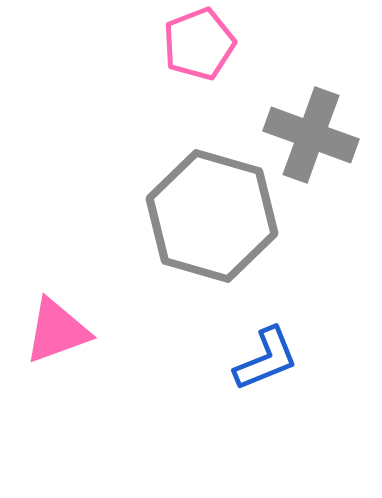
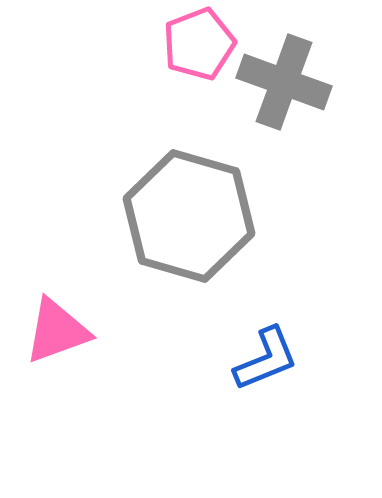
gray cross: moved 27 px left, 53 px up
gray hexagon: moved 23 px left
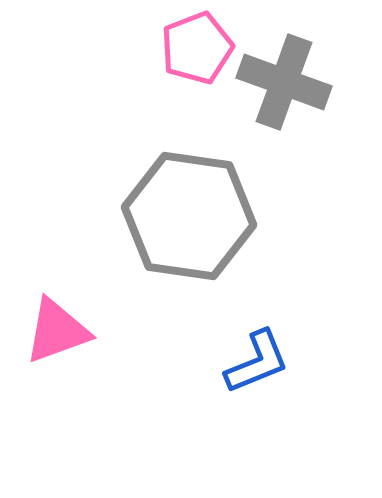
pink pentagon: moved 2 px left, 4 px down
gray hexagon: rotated 8 degrees counterclockwise
blue L-shape: moved 9 px left, 3 px down
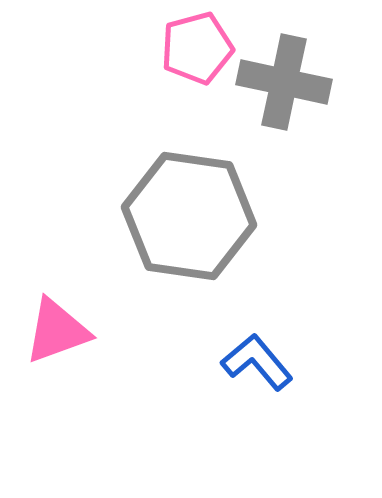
pink pentagon: rotated 6 degrees clockwise
gray cross: rotated 8 degrees counterclockwise
blue L-shape: rotated 108 degrees counterclockwise
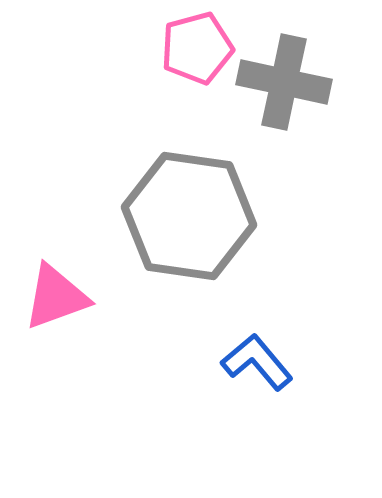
pink triangle: moved 1 px left, 34 px up
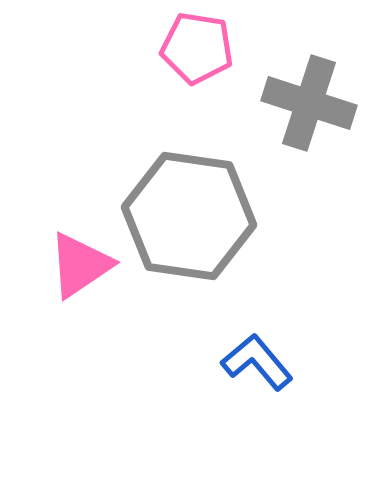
pink pentagon: rotated 24 degrees clockwise
gray cross: moved 25 px right, 21 px down; rotated 6 degrees clockwise
pink triangle: moved 24 px right, 32 px up; rotated 14 degrees counterclockwise
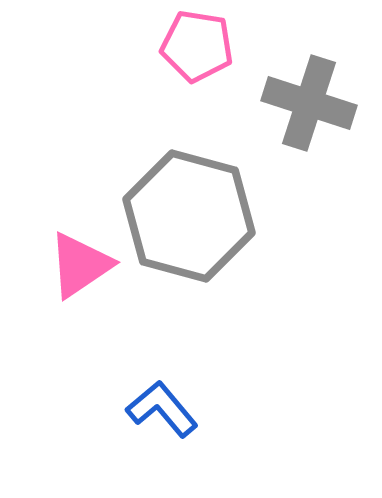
pink pentagon: moved 2 px up
gray hexagon: rotated 7 degrees clockwise
blue L-shape: moved 95 px left, 47 px down
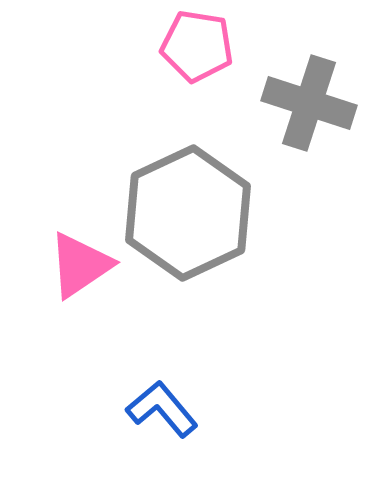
gray hexagon: moved 1 px left, 3 px up; rotated 20 degrees clockwise
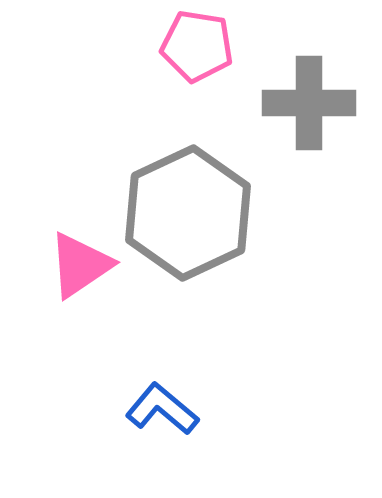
gray cross: rotated 18 degrees counterclockwise
blue L-shape: rotated 10 degrees counterclockwise
